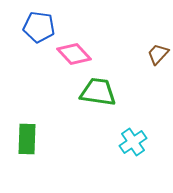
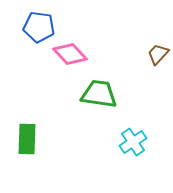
pink diamond: moved 4 px left
green trapezoid: moved 1 px right, 2 px down
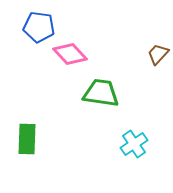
green trapezoid: moved 2 px right, 1 px up
cyan cross: moved 1 px right, 2 px down
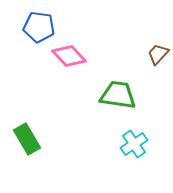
pink diamond: moved 1 px left, 2 px down
green trapezoid: moved 17 px right, 2 px down
green rectangle: rotated 32 degrees counterclockwise
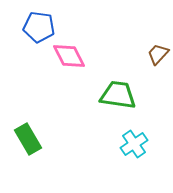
pink diamond: rotated 16 degrees clockwise
green rectangle: moved 1 px right
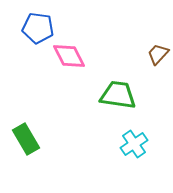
blue pentagon: moved 1 px left, 1 px down
green rectangle: moved 2 px left
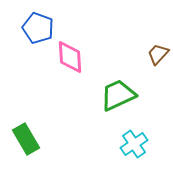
blue pentagon: rotated 12 degrees clockwise
pink diamond: moved 1 px right, 1 px down; rotated 24 degrees clockwise
green trapezoid: rotated 33 degrees counterclockwise
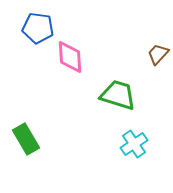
blue pentagon: rotated 12 degrees counterclockwise
green trapezoid: rotated 42 degrees clockwise
